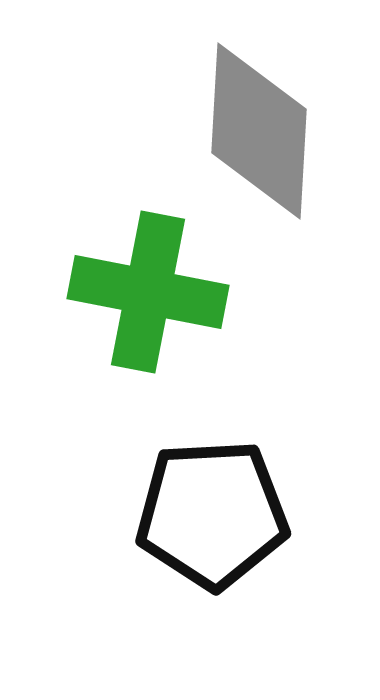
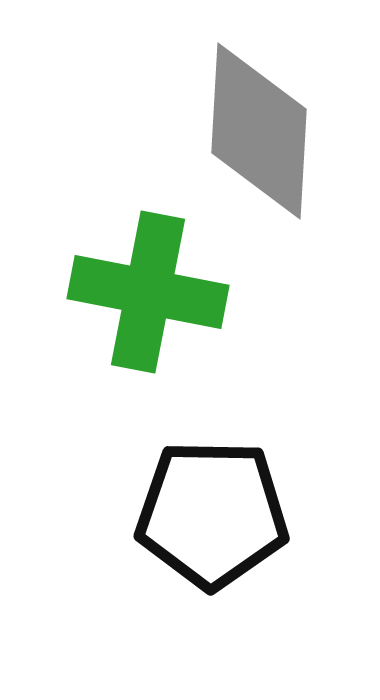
black pentagon: rotated 4 degrees clockwise
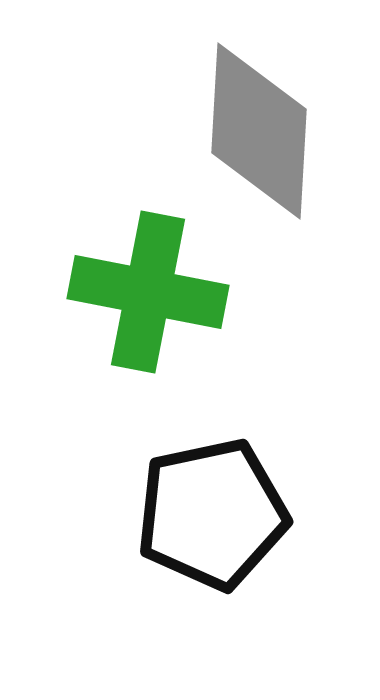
black pentagon: rotated 13 degrees counterclockwise
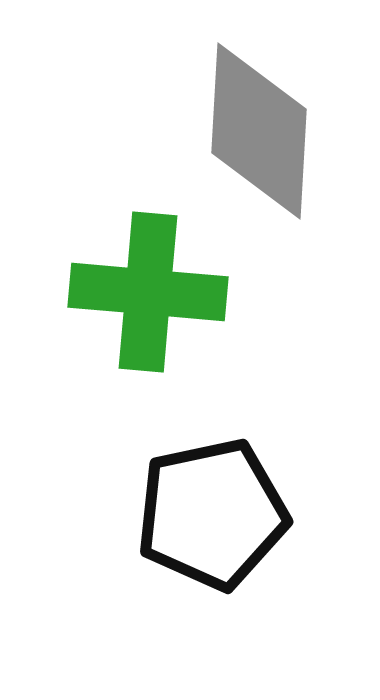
green cross: rotated 6 degrees counterclockwise
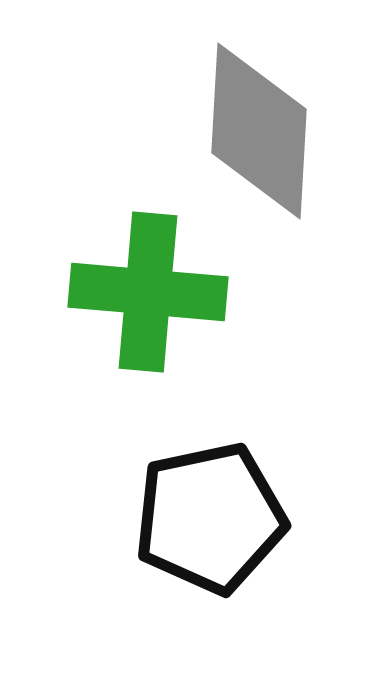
black pentagon: moved 2 px left, 4 px down
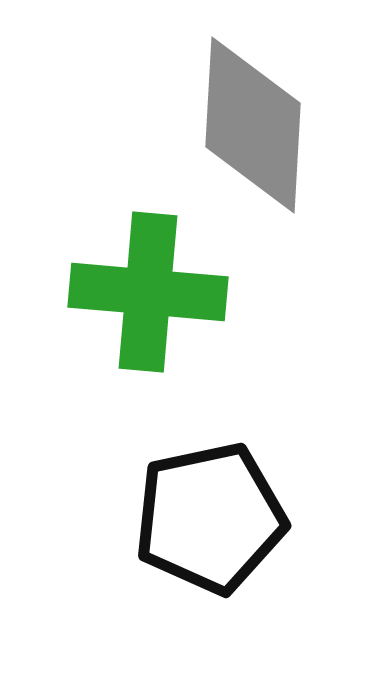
gray diamond: moved 6 px left, 6 px up
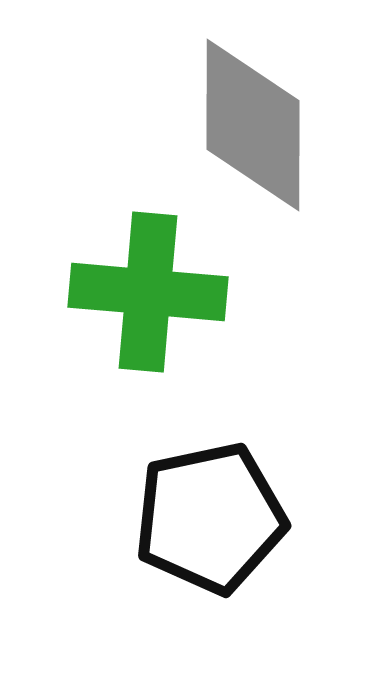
gray diamond: rotated 3 degrees counterclockwise
